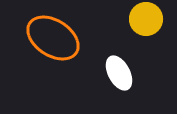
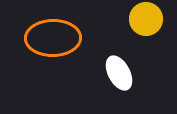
orange ellipse: rotated 34 degrees counterclockwise
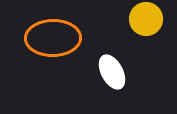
white ellipse: moved 7 px left, 1 px up
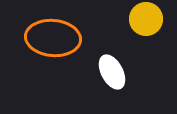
orange ellipse: rotated 6 degrees clockwise
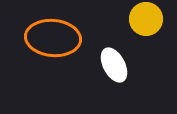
white ellipse: moved 2 px right, 7 px up
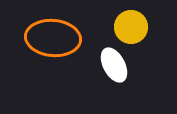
yellow circle: moved 15 px left, 8 px down
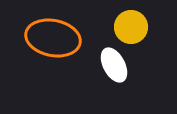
orange ellipse: rotated 6 degrees clockwise
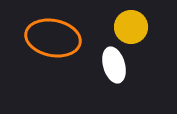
white ellipse: rotated 12 degrees clockwise
